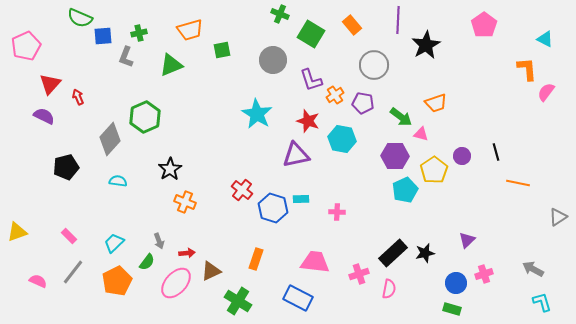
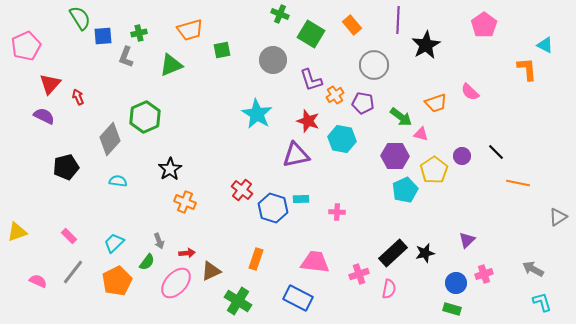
green semicircle at (80, 18): rotated 145 degrees counterclockwise
cyan triangle at (545, 39): moved 6 px down
pink semicircle at (546, 92): moved 76 px left; rotated 84 degrees counterclockwise
black line at (496, 152): rotated 30 degrees counterclockwise
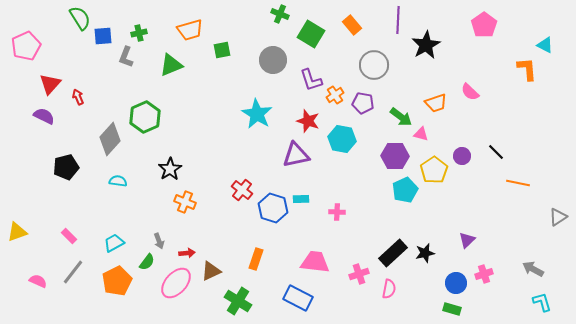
cyan trapezoid at (114, 243): rotated 15 degrees clockwise
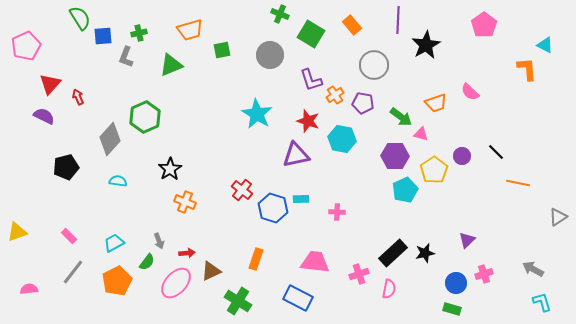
gray circle at (273, 60): moved 3 px left, 5 px up
pink semicircle at (38, 281): moved 9 px left, 8 px down; rotated 30 degrees counterclockwise
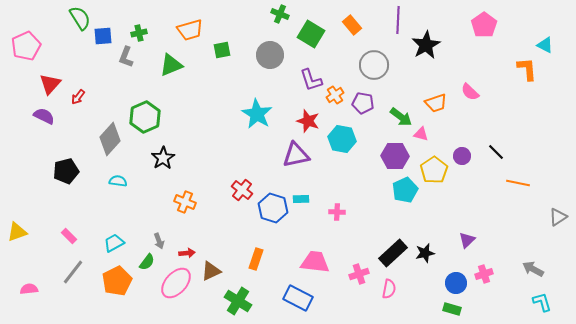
red arrow at (78, 97): rotated 119 degrees counterclockwise
black pentagon at (66, 167): moved 4 px down
black star at (170, 169): moved 7 px left, 11 px up
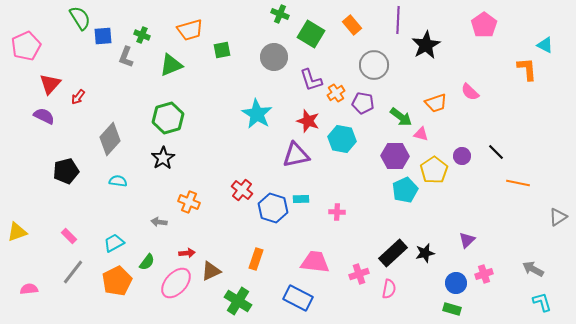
green cross at (139, 33): moved 3 px right, 2 px down; rotated 35 degrees clockwise
gray circle at (270, 55): moved 4 px right, 2 px down
orange cross at (335, 95): moved 1 px right, 2 px up
green hexagon at (145, 117): moved 23 px right, 1 px down; rotated 8 degrees clockwise
orange cross at (185, 202): moved 4 px right
gray arrow at (159, 241): moved 19 px up; rotated 119 degrees clockwise
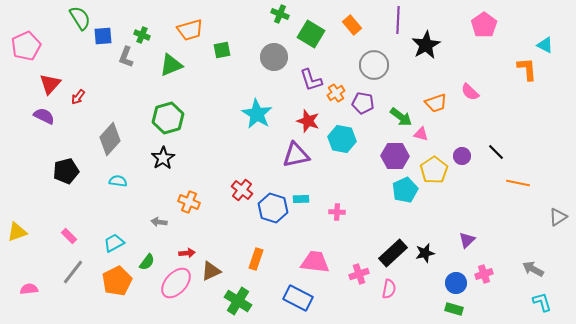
green rectangle at (452, 309): moved 2 px right
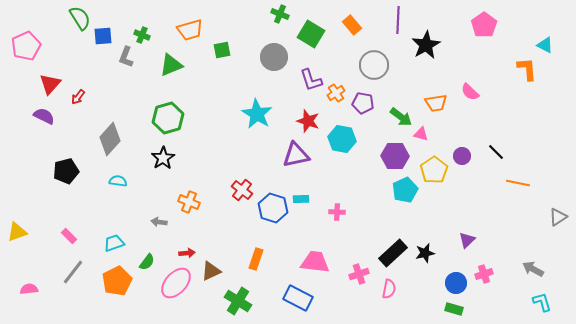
orange trapezoid at (436, 103): rotated 10 degrees clockwise
cyan trapezoid at (114, 243): rotated 10 degrees clockwise
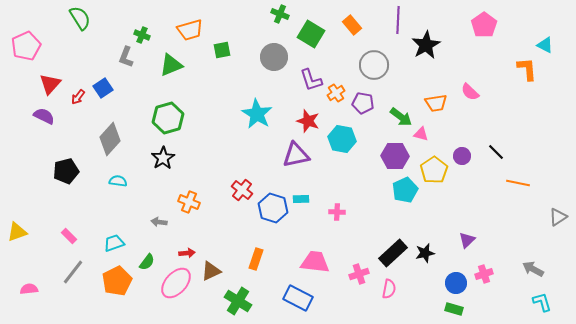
blue square at (103, 36): moved 52 px down; rotated 30 degrees counterclockwise
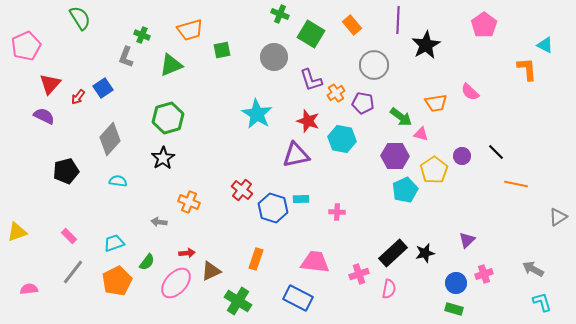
orange line at (518, 183): moved 2 px left, 1 px down
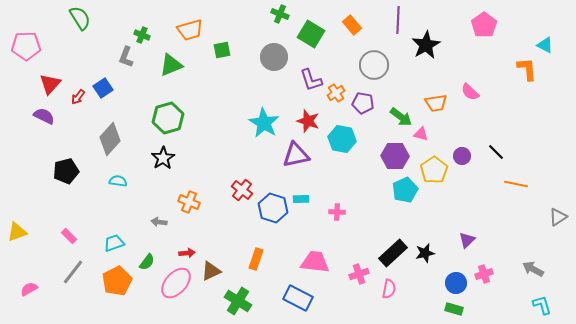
pink pentagon at (26, 46): rotated 24 degrees clockwise
cyan star at (257, 114): moved 7 px right, 9 px down
pink semicircle at (29, 289): rotated 24 degrees counterclockwise
cyan L-shape at (542, 302): moved 3 px down
